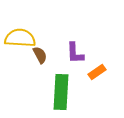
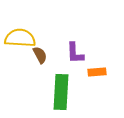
orange rectangle: rotated 30 degrees clockwise
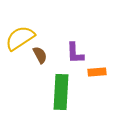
yellow semicircle: rotated 36 degrees counterclockwise
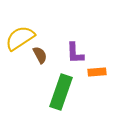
green rectangle: rotated 16 degrees clockwise
